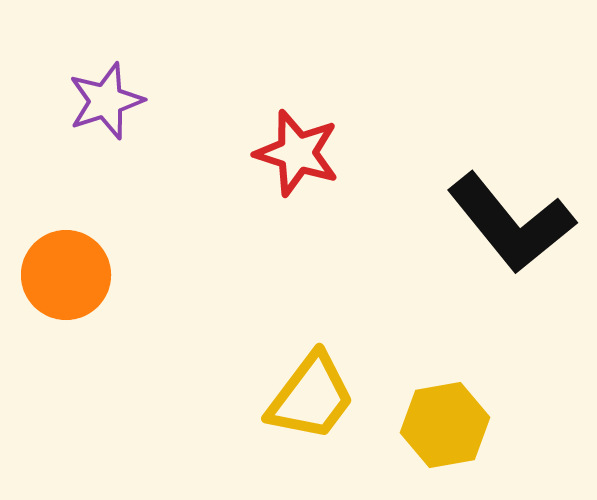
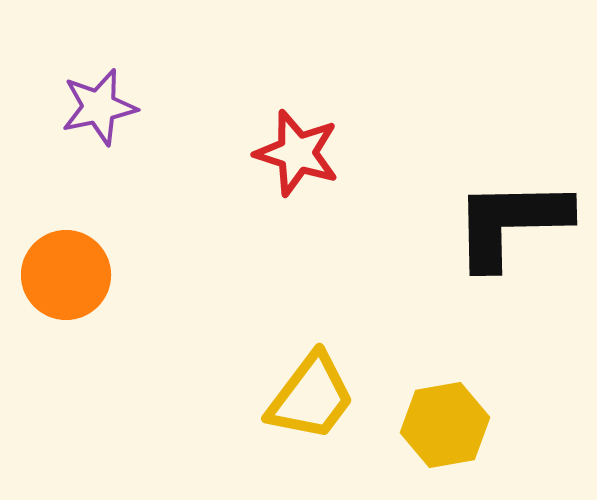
purple star: moved 7 px left, 6 px down; rotated 6 degrees clockwise
black L-shape: rotated 128 degrees clockwise
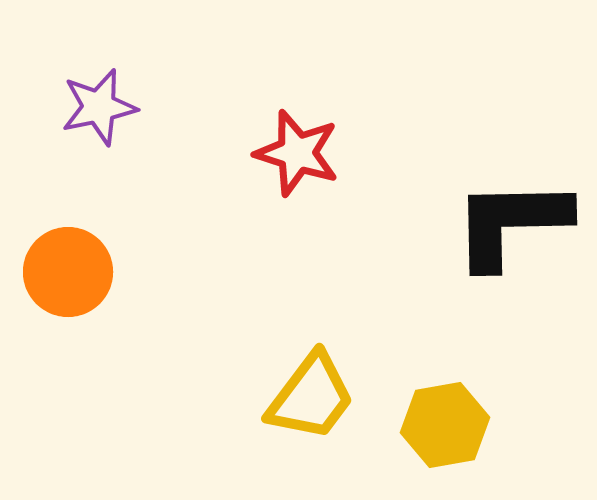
orange circle: moved 2 px right, 3 px up
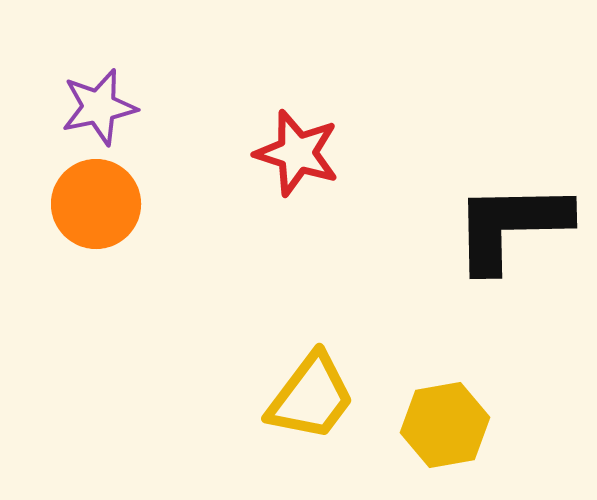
black L-shape: moved 3 px down
orange circle: moved 28 px right, 68 px up
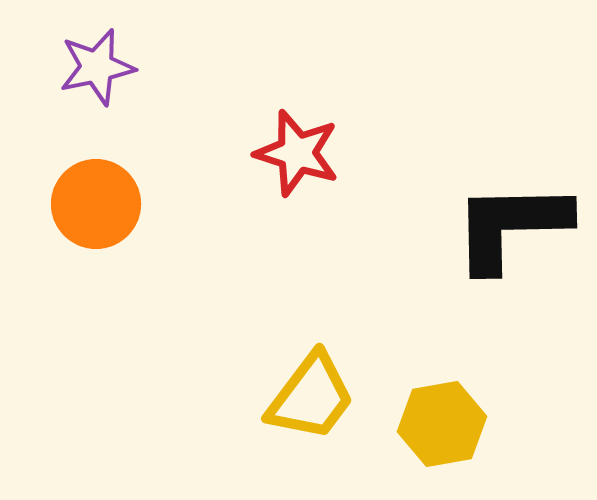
purple star: moved 2 px left, 40 px up
yellow hexagon: moved 3 px left, 1 px up
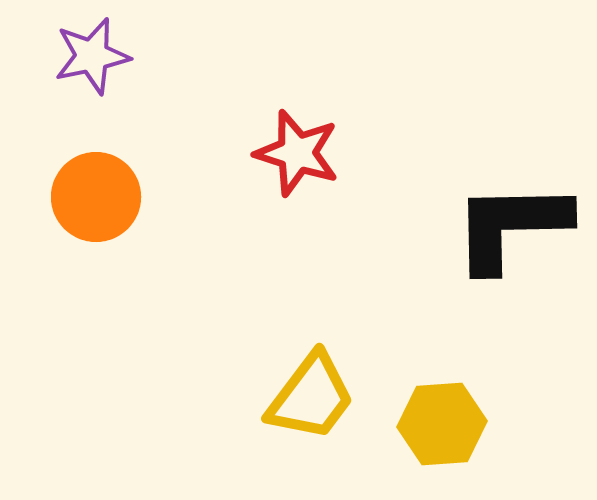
purple star: moved 5 px left, 11 px up
orange circle: moved 7 px up
yellow hexagon: rotated 6 degrees clockwise
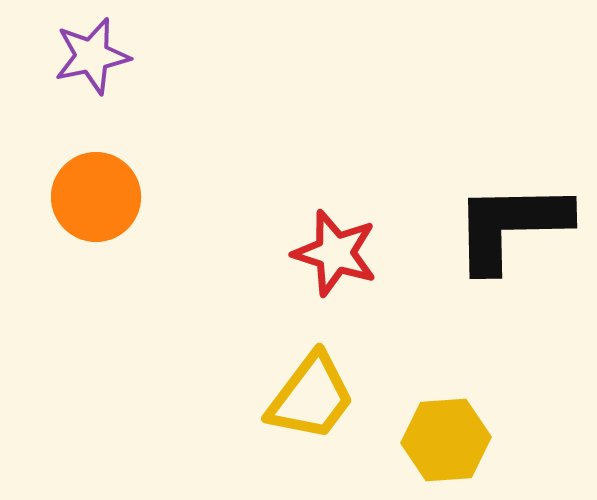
red star: moved 38 px right, 100 px down
yellow hexagon: moved 4 px right, 16 px down
